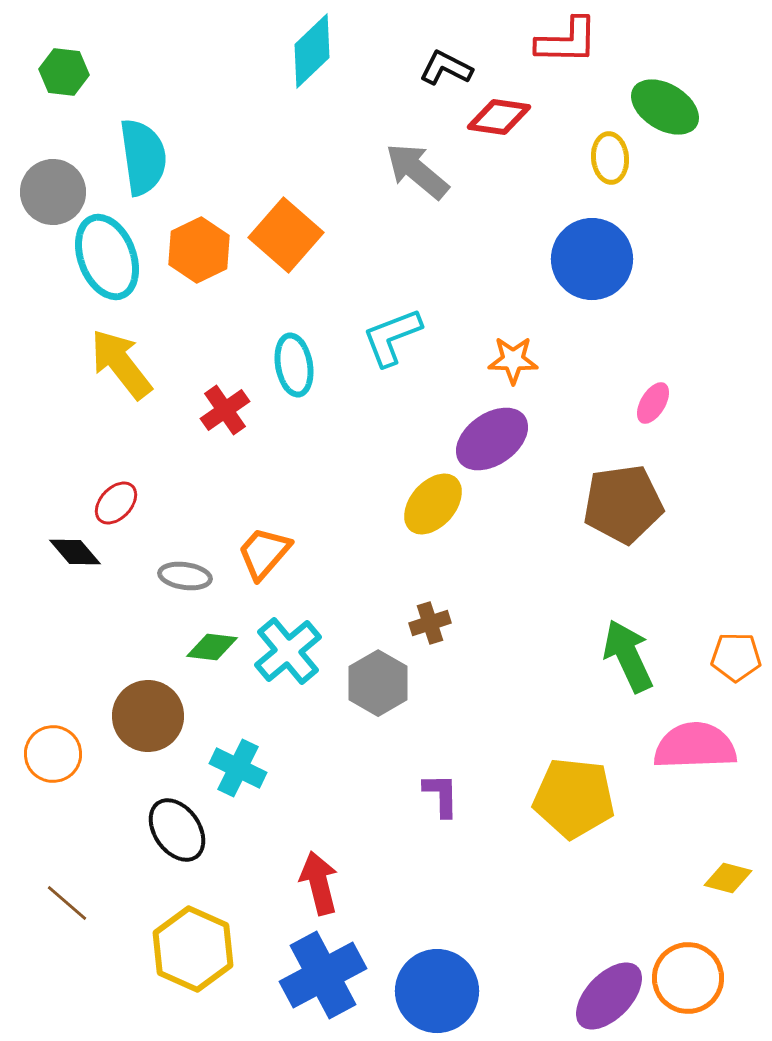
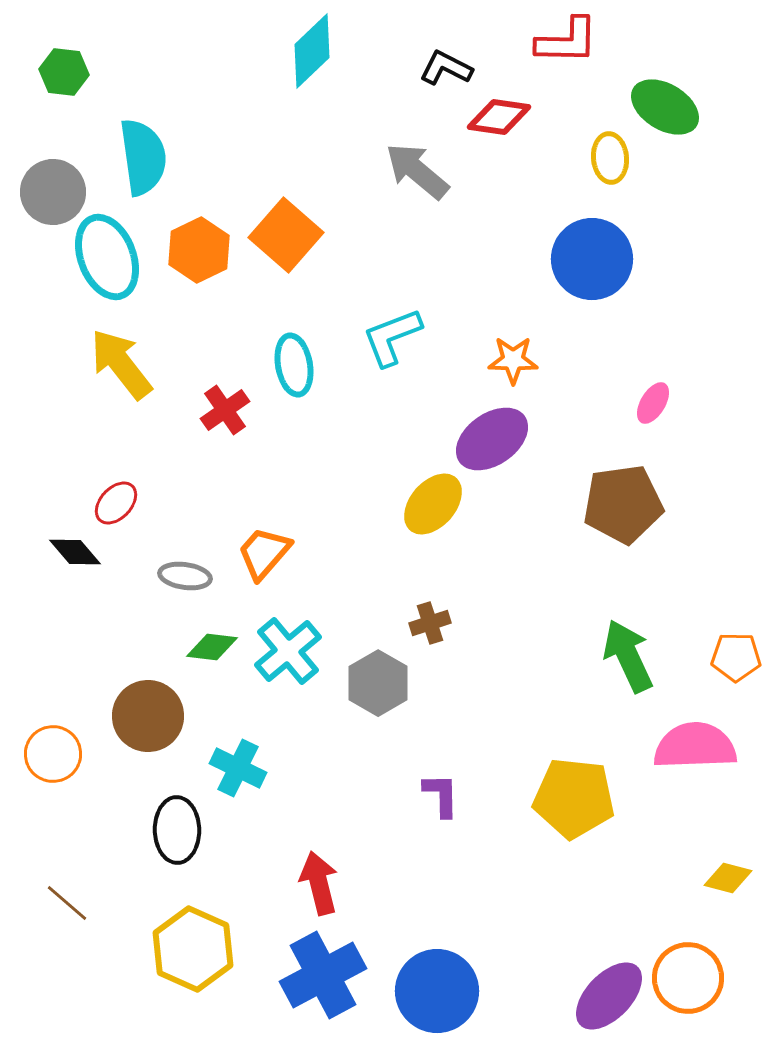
black ellipse at (177, 830): rotated 34 degrees clockwise
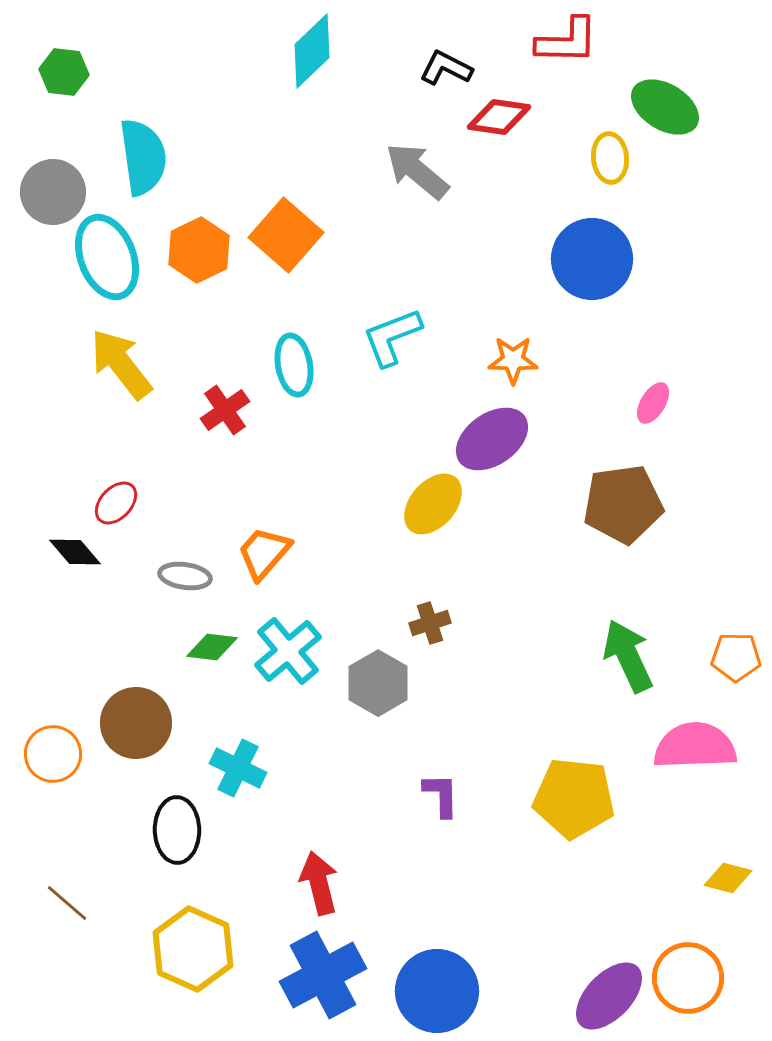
brown circle at (148, 716): moved 12 px left, 7 px down
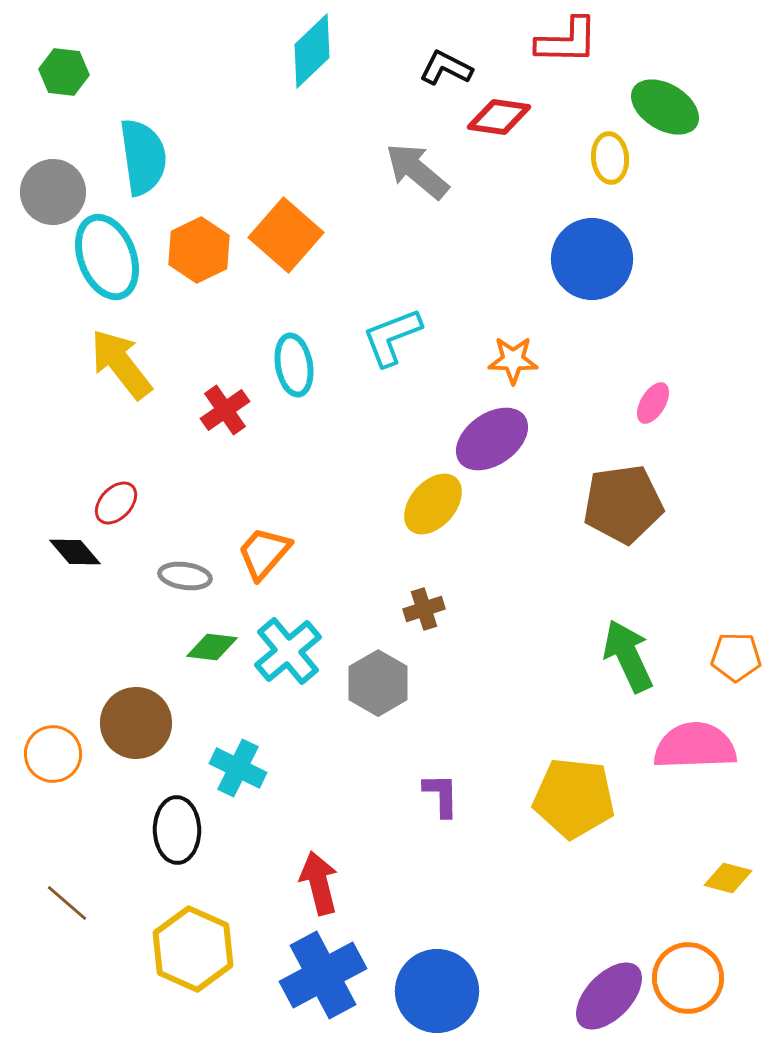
brown cross at (430, 623): moved 6 px left, 14 px up
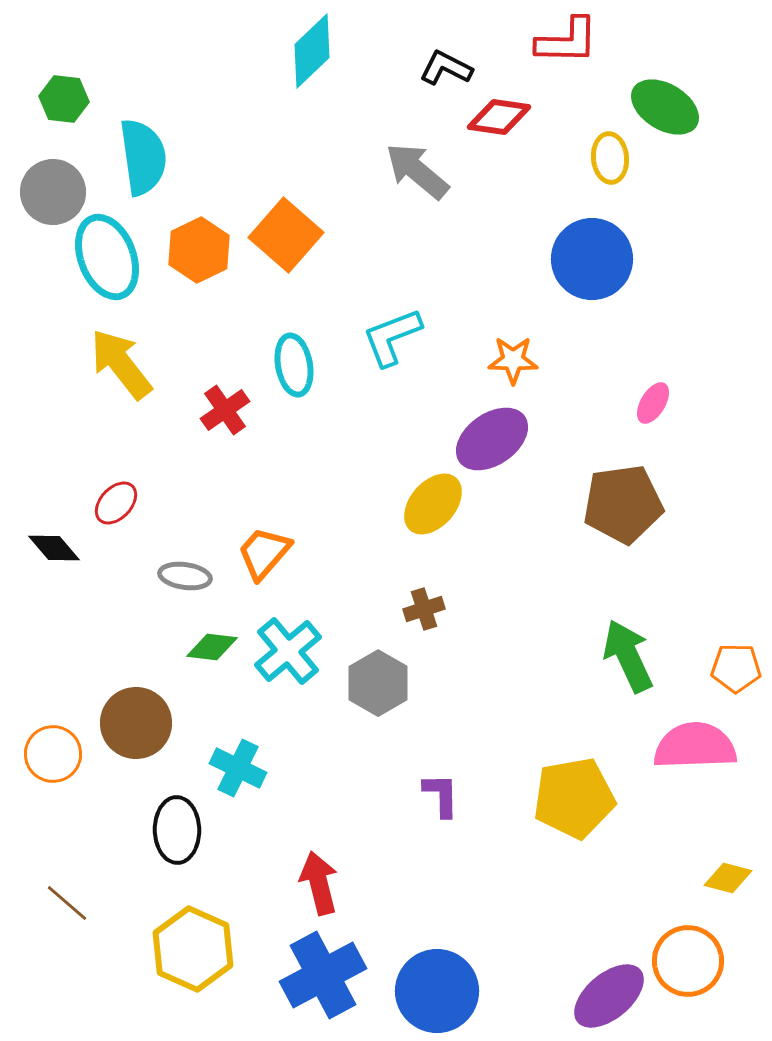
green hexagon at (64, 72): moved 27 px down
black diamond at (75, 552): moved 21 px left, 4 px up
orange pentagon at (736, 657): moved 11 px down
yellow pentagon at (574, 798): rotated 16 degrees counterclockwise
orange circle at (688, 978): moved 17 px up
purple ellipse at (609, 996): rotated 6 degrees clockwise
